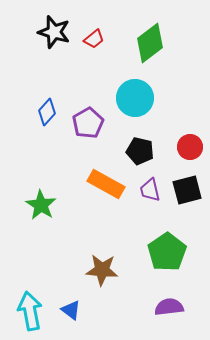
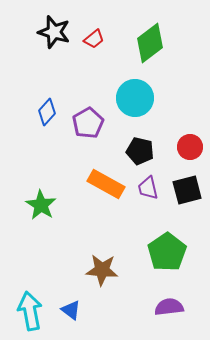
purple trapezoid: moved 2 px left, 2 px up
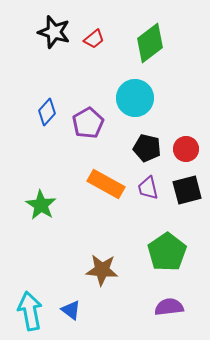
red circle: moved 4 px left, 2 px down
black pentagon: moved 7 px right, 3 px up
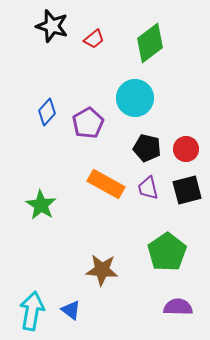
black star: moved 2 px left, 6 px up
purple semicircle: moved 9 px right; rotated 8 degrees clockwise
cyan arrow: moved 2 px right; rotated 21 degrees clockwise
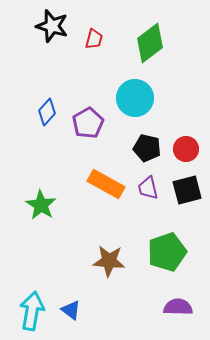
red trapezoid: rotated 35 degrees counterclockwise
green pentagon: rotated 15 degrees clockwise
brown star: moved 7 px right, 9 px up
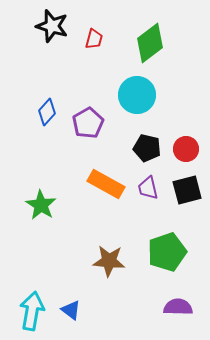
cyan circle: moved 2 px right, 3 px up
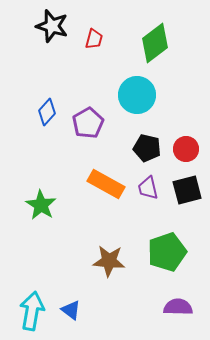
green diamond: moved 5 px right
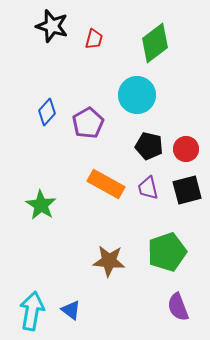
black pentagon: moved 2 px right, 2 px up
purple semicircle: rotated 112 degrees counterclockwise
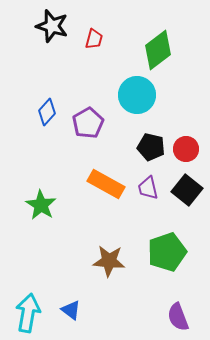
green diamond: moved 3 px right, 7 px down
black pentagon: moved 2 px right, 1 px down
black square: rotated 36 degrees counterclockwise
purple semicircle: moved 10 px down
cyan arrow: moved 4 px left, 2 px down
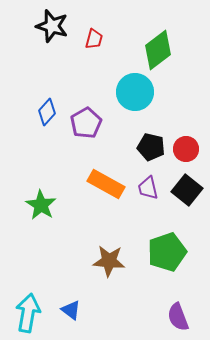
cyan circle: moved 2 px left, 3 px up
purple pentagon: moved 2 px left
